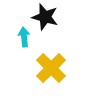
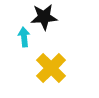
black star: moved 1 px left; rotated 20 degrees counterclockwise
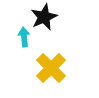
black star: rotated 20 degrees counterclockwise
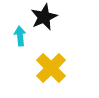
cyan arrow: moved 4 px left, 1 px up
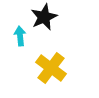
yellow cross: rotated 8 degrees counterclockwise
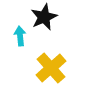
yellow cross: rotated 12 degrees clockwise
